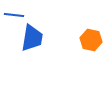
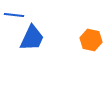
blue trapezoid: rotated 16 degrees clockwise
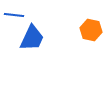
orange hexagon: moved 10 px up
